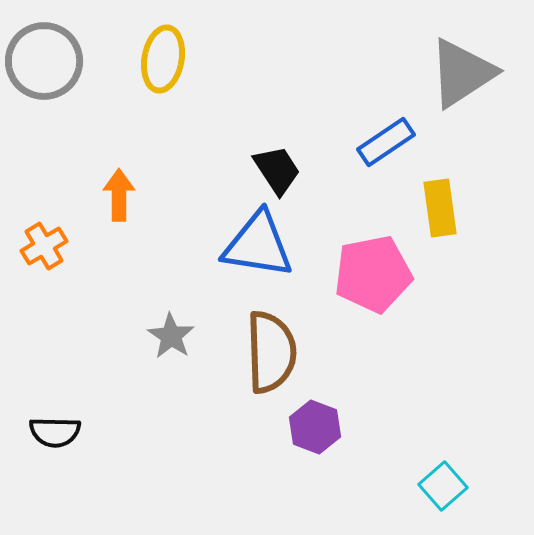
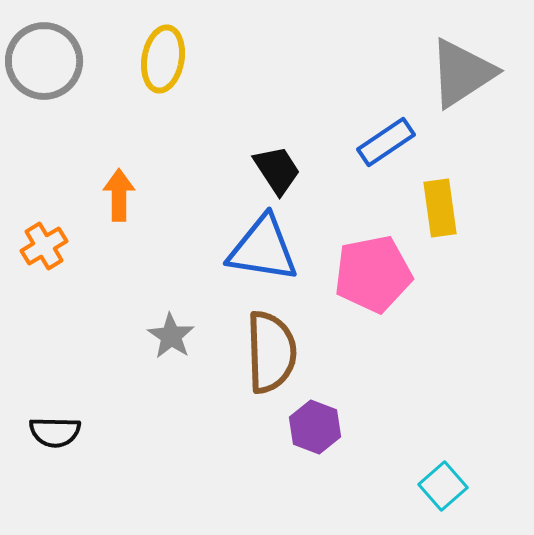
blue triangle: moved 5 px right, 4 px down
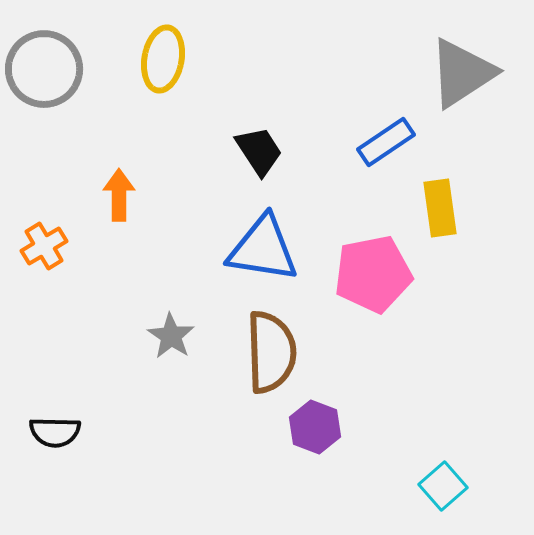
gray circle: moved 8 px down
black trapezoid: moved 18 px left, 19 px up
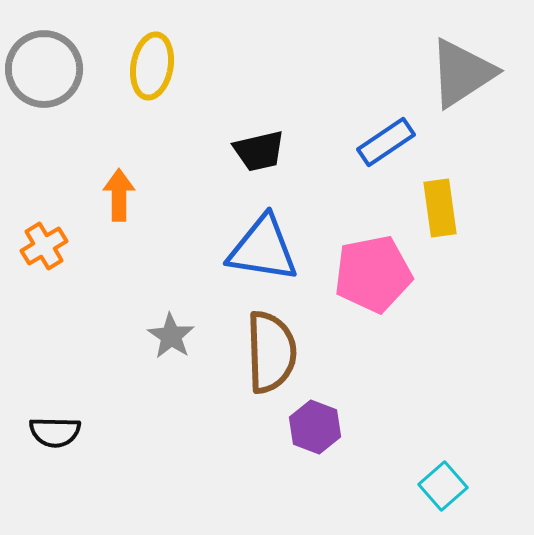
yellow ellipse: moved 11 px left, 7 px down
black trapezoid: rotated 110 degrees clockwise
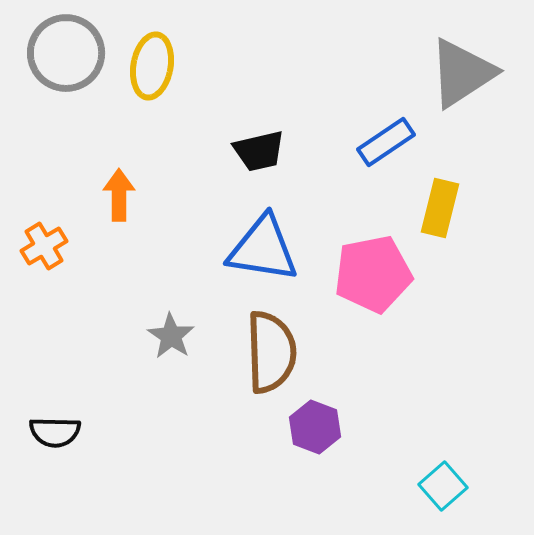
gray circle: moved 22 px right, 16 px up
yellow rectangle: rotated 22 degrees clockwise
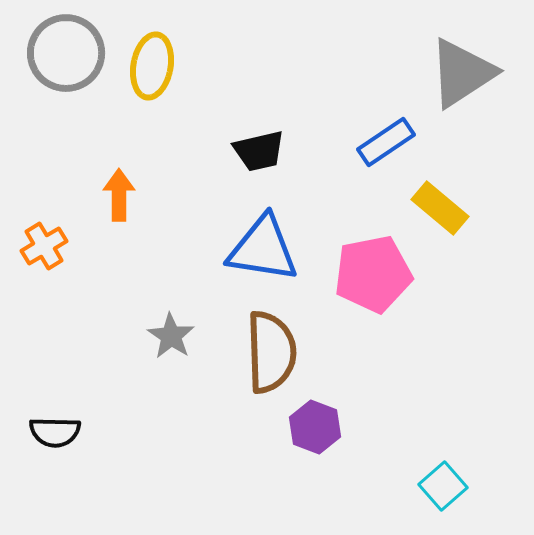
yellow rectangle: rotated 64 degrees counterclockwise
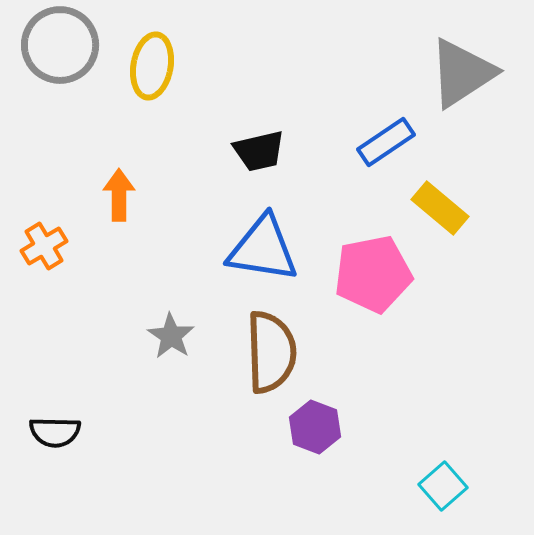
gray circle: moved 6 px left, 8 px up
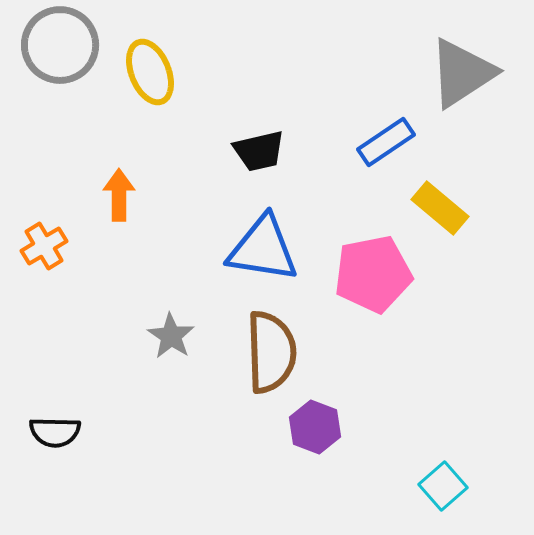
yellow ellipse: moved 2 px left, 6 px down; rotated 32 degrees counterclockwise
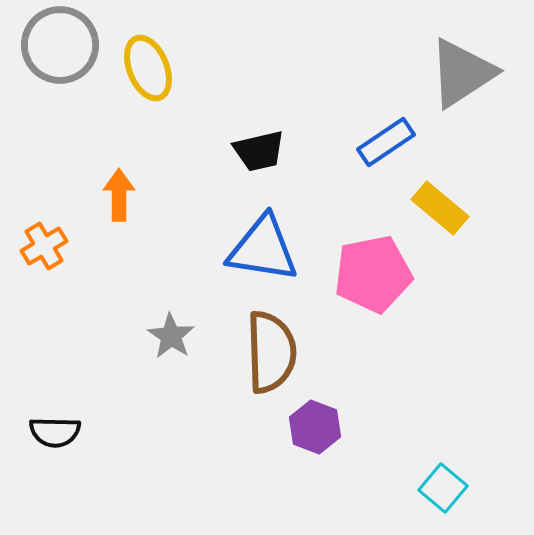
yellow ellipse: moved 2 px left, 4 px up
cyan square: moved 2 px down; rotated 9 degrees counterclockwise
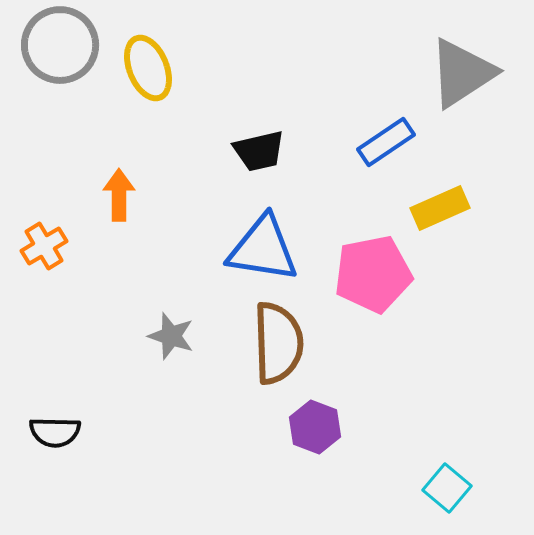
yellow rectangle: rotated 64 degrees counterclockwise
gray star: rotated 15 degrees counterclockwise
brown semicircle: moved 7 px right, 9 px up
cyan square: moved 4 px right
